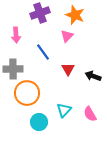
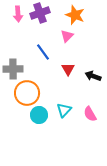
pink arrow: moved 2 px right, 21 px up
cyan circle: moved 7 px up
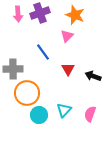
pink semicircle: rotated 49 degrees clockwise
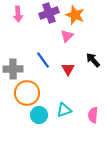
purple cross: moved 9 px right
blue line: moved 8 px down
black arrow: moved 16 px up; rotated 28 degrees clockwise
cyan triangle: rotated 28 degrees clockwise
pink semicircle: moved 3 px right, 1 px down; rotated 14 degrees counterclockwise
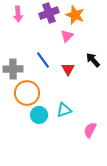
pink semicircle: moved 3 px left, 15 px down; rotated 21 degrees clockwise
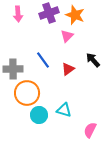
red triangle: rotated 24 degrees clockwise
cyan triangle: rotated 35 degrees clockwise
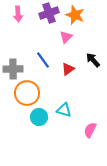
pink triangle: moved 1 px left, 1 px down
cyan circle: moved 2 px down
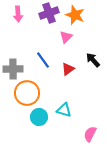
pink semicircle: moved 4 px down
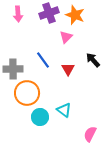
red triangle: rotated 24 degrees counterclockwise
cyan triangle: rotated 21 degrees clockwise
cyan circle: moved 1 px right
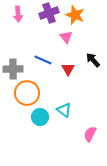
pink triangle: rotated 24 degrees counterclockwise
blue line: rotated 30 degrees counterclockwise
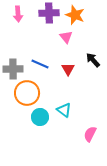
purple cross: rotated 18 degrees clockwise
blue line: moved 3 px left, 4 px down
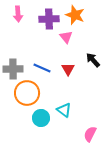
purple cross: moved 6 px down
blue line: moved 2 px right, 4 px down
cyan circle: moved 1 px right, 1 px down
